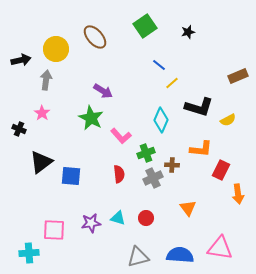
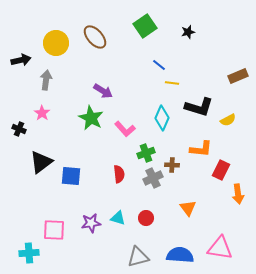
yellow circle: moved 6 px up
yellow line: rotated 48 degrees clockwise
cyan diamond: moved 1 px right, 2 px up
pink L-shape: moved 4 px right, 7 px up
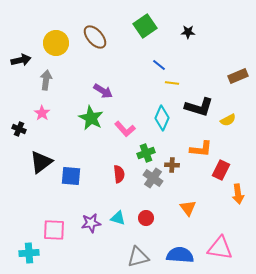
black star: rotated 16 degrees clockwise
gray cross: rotated 30 degrees counterclockwise
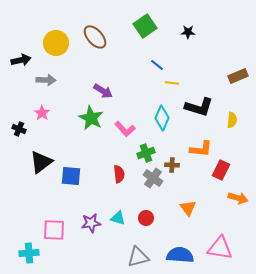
blue line: moved 2 px left
gray arrow: rotated 84 degrees clockwise
yellow semicircle: moved 4 px right; rotated 56 degrees counterclockwise
orange arrow: moved 4 px down; rotated 66 degrees counterclockwise
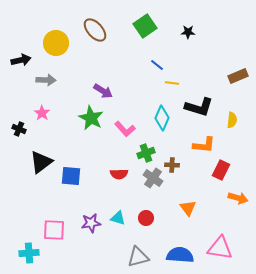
brown ellipse: moved 7 px up
orange L-shape: moved 3 px right, 4 px up
red semicircle: rotated 96 degrees clockwise
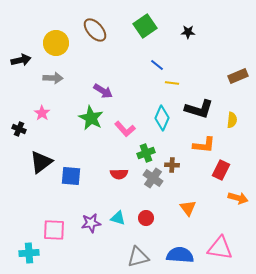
gray arrow: moved 7 px right, 2 px up
black L-shape: moved 2 px down
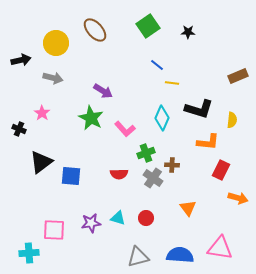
green square: moved 3 px right
gray arrow: rotated 12 degrees clockwise
orange L-shape: moved 4 px right, 3 px up
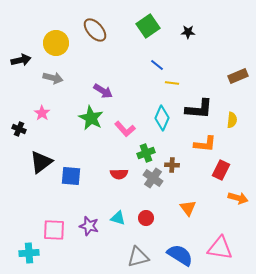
black L-shape: rotated 12 degrees counterclockwise
orange L-shape: moved 3 px left, 2 px down
purple star: moved 2 px left, 3 px down; rotated 24 degrees clockwise
blue semicircle: rotated 28 degrees clockwise
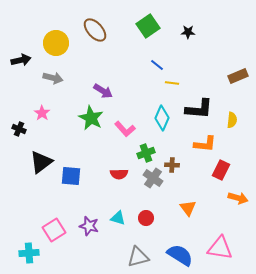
pink square: rotated 35 degrees counterclockwise
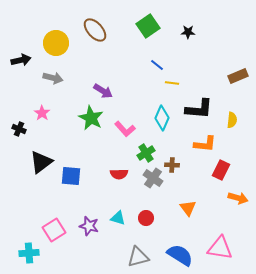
green cross: rotated 12 degrees counterclockwise
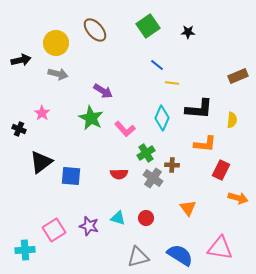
gray arrow: moved 5 px right, 4 px up
cyan cross: moved 4 px left, 3 px up
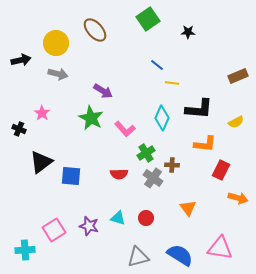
green square: moved 7 px up
yellow semicircle: moved 4 px right, 2 px down; rotated 56 degrees clockwise
